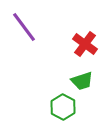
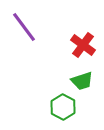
red cross: moved 2 px left, 1 px down
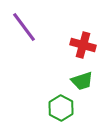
red cross: rotated 20 degrees counterclockwise
green hexagon: moved 2 px left, 1 px down
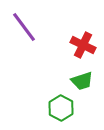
red cross: rotated 10 degrees clockwise
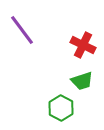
purple line: moved 2 px left, 3 px down
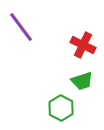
purple line: moved 1 px left, 3 px up
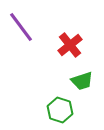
red cross: moved 13 px left; rotated 25 degrees clockwise
green hexagon: moved 1 px left, 2 px down; rotated 10 degrees counterclockwise
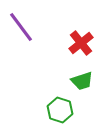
red cross: moved 11 px right, 2 px up
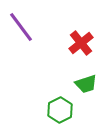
green trapezoid: moved 4 px right, 3 px down
green hexagon: rotated 15 degrees clockwise
